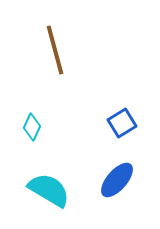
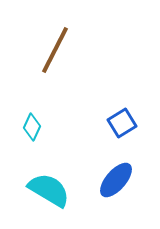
brown line: rotated 42 degrees clockwise
blue ellipse: moved 1 px left
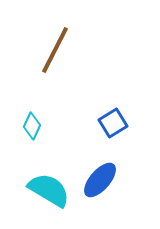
blue square: moved 9 px left
cyan diamond: moved 1 px up
blue ellipse: moved 16 px left
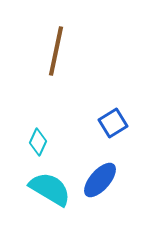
brown line: moved 1 px right, 1 px down; rotated 15 degrees counterclockwise
cyan diamond: moved 6 px right, 16 px down
cyan semicircle: moved 1 px right, 1 px up
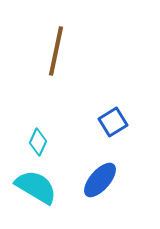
blue square: moved 1 px up
cyan semicircle: moved 14 px left, 2 px up
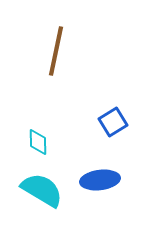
cyan diamond: rotated 24 degrees counterclockwise
blue ellipse: rotated 42 degrees clockwise
cyan semicircle: moved 6 px right, 3 px down
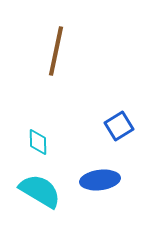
blue square: moved 6 px right, 4 px down
cyan semicircle: moved 2 px left, 1 px down
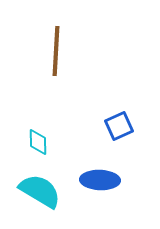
brown line: rotated 9 degrees counterclockwise
blue square: rotated 8 degrees clockwise
blue ellipse: rotated 9 degrees clockwise
